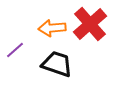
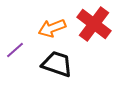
red cross: moved 4 px right; rotated 12 degrees counterclockwise
orange arrow: rotated 16 degrees counterclockwise
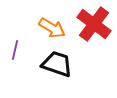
orange arrow: rotated 128 degrees counterclockwise
purple line: rotated 36 degrees counterclockwise
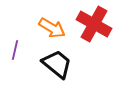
red cross: rotated 8 degrees counterclockwise
black trapezoid: rotated 20 degrees clockwise
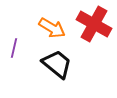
purple line: moved 1 px left, 2 px up
